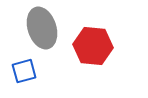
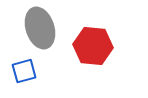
gray ellipse: moved 2 px left
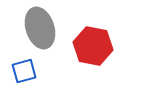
red hexagon: rotated 6 degrees clockwise
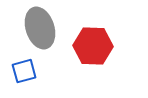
red hexagon: rotated 9 degrees counterclockwise
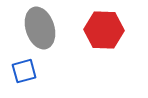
red hexagon: moved 11 px right, 16 px up
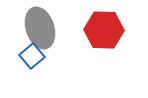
blue square: moved 8 px right, 15 px up; rotated 25 degrees counterclockwise
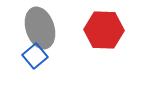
blue square: moved 3 px right
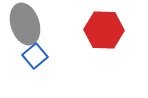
gray ellipse: moved 15 px left, 4 px up
